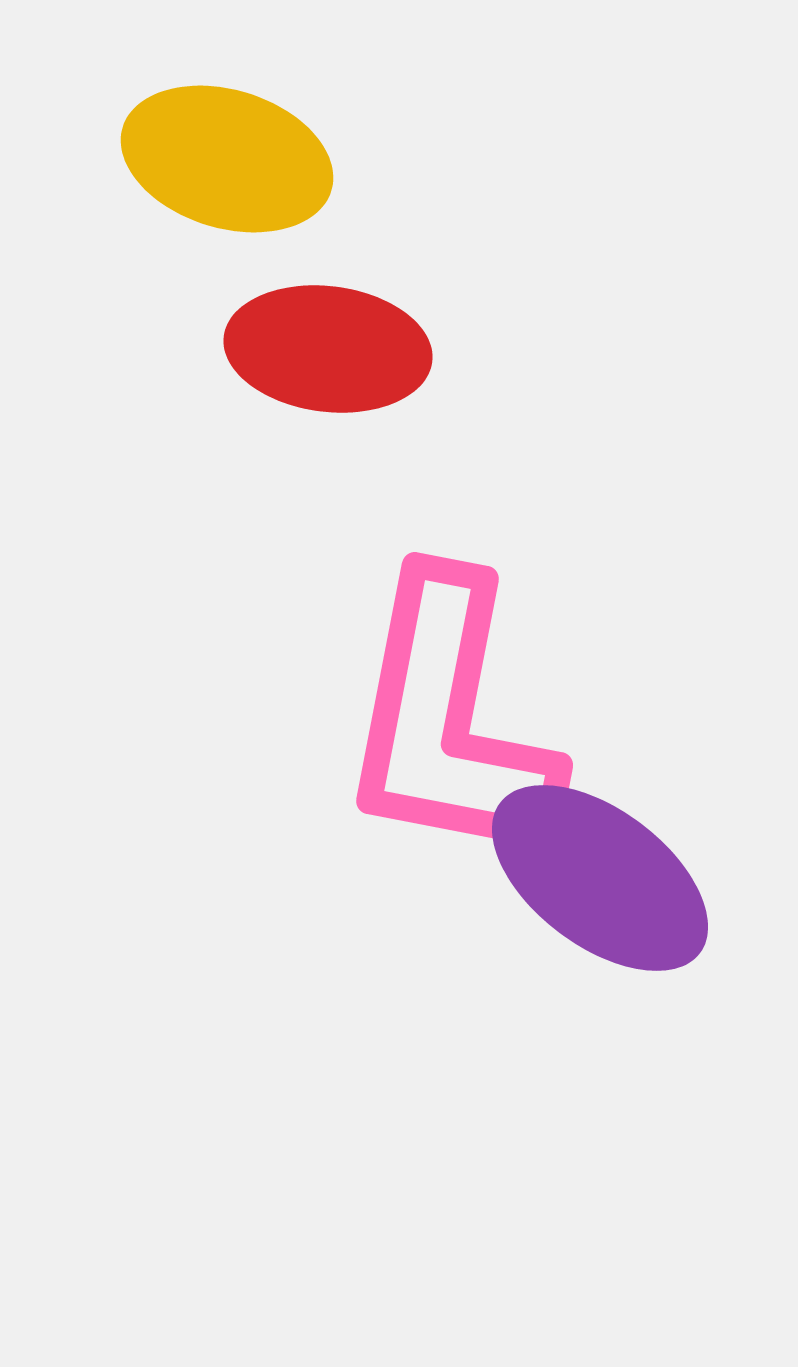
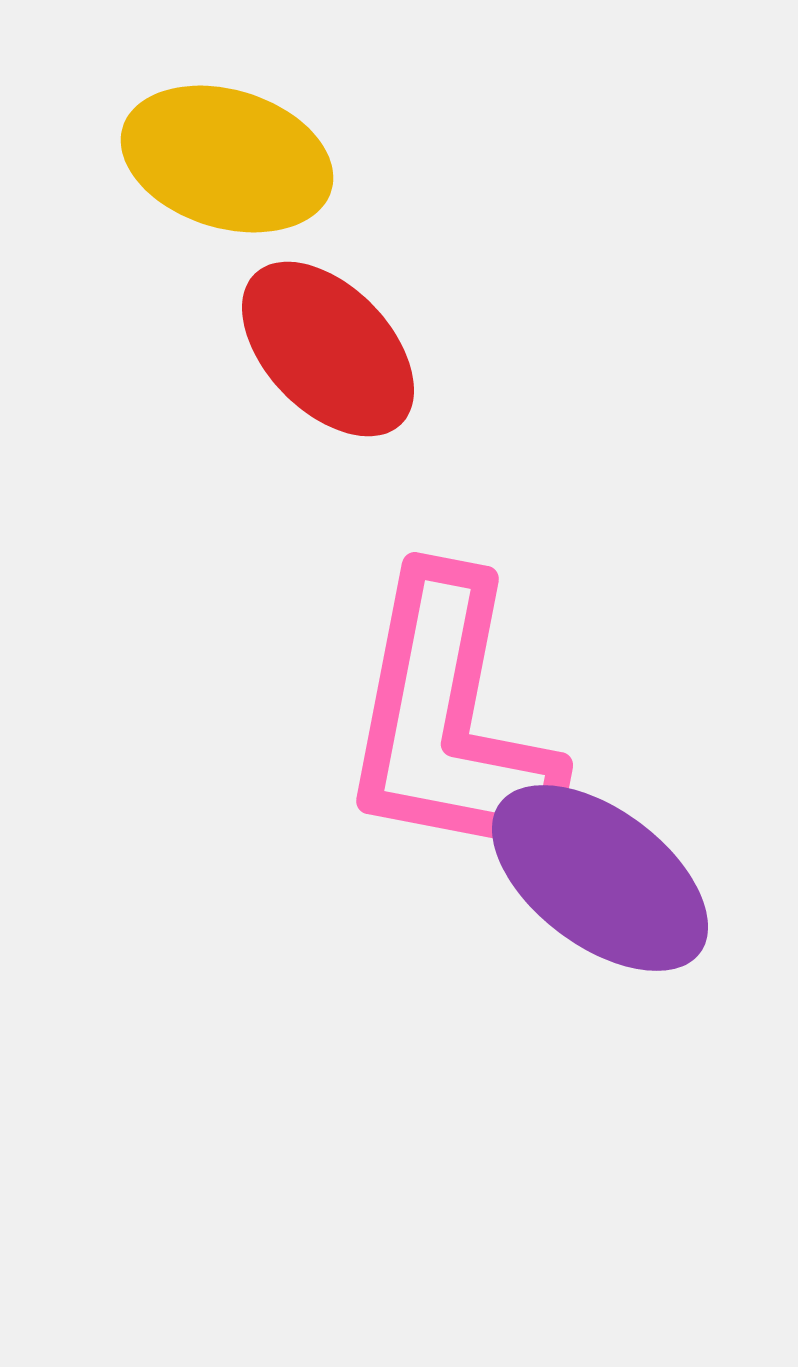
red ellipse: rotated 39 degrees clockwise
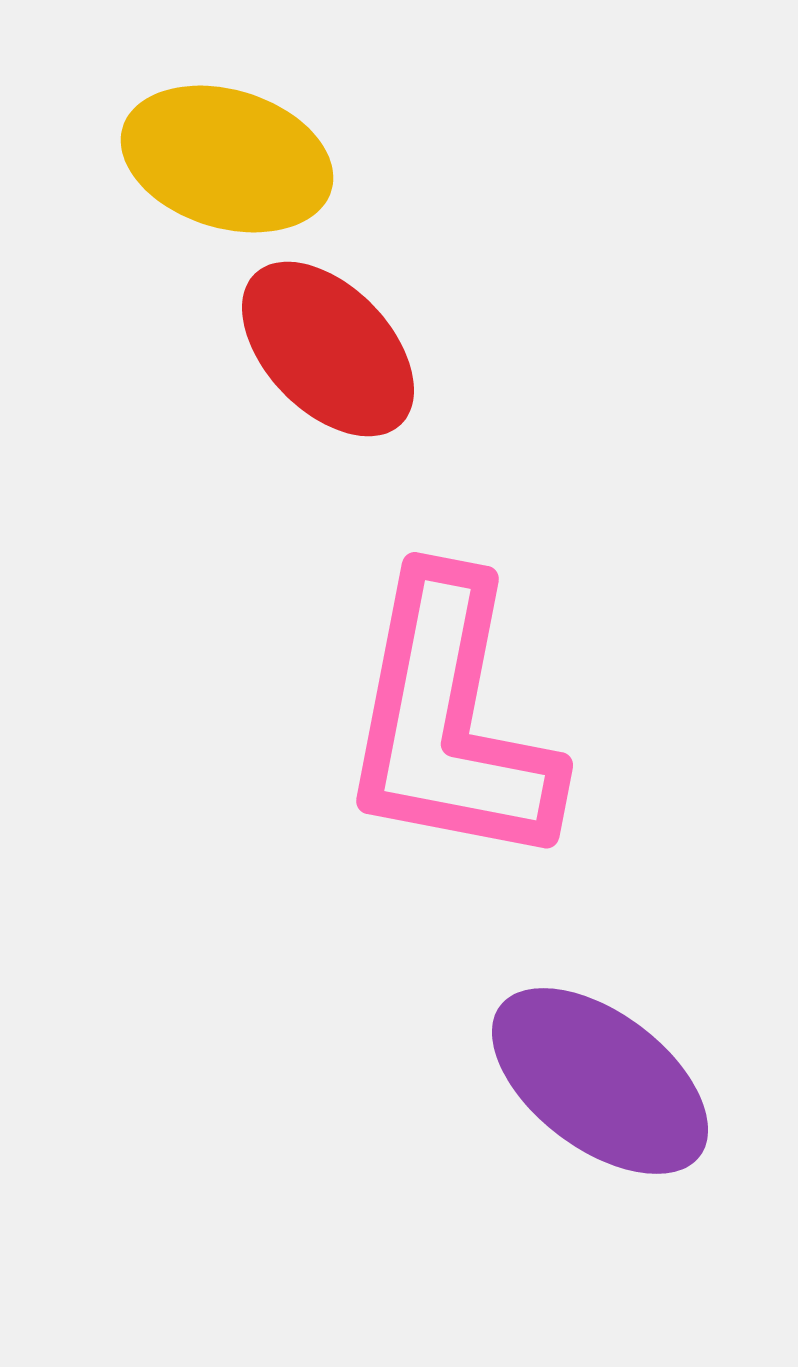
purple ellipse: moved 203 px down
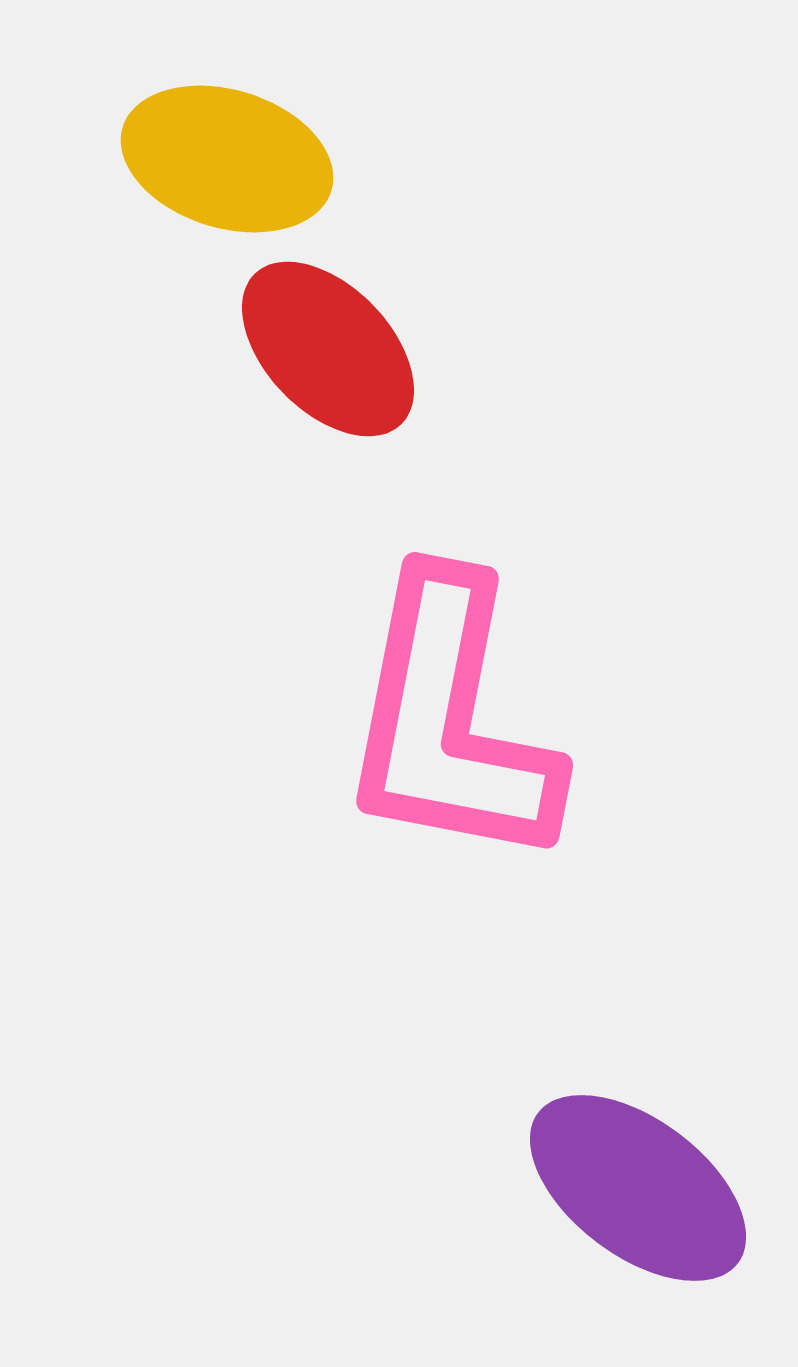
purple ellipse: moved 38 px right, 107 px down
